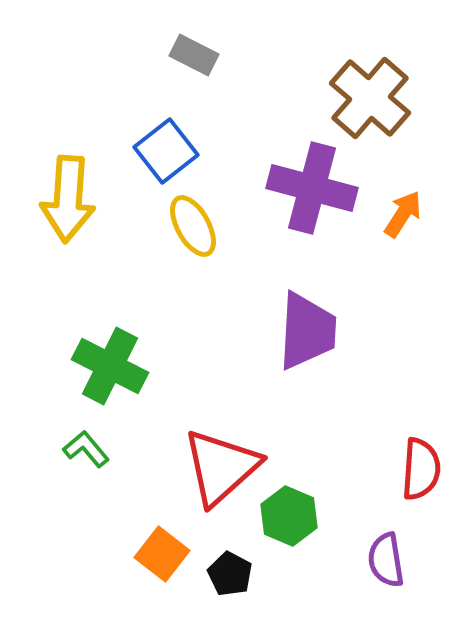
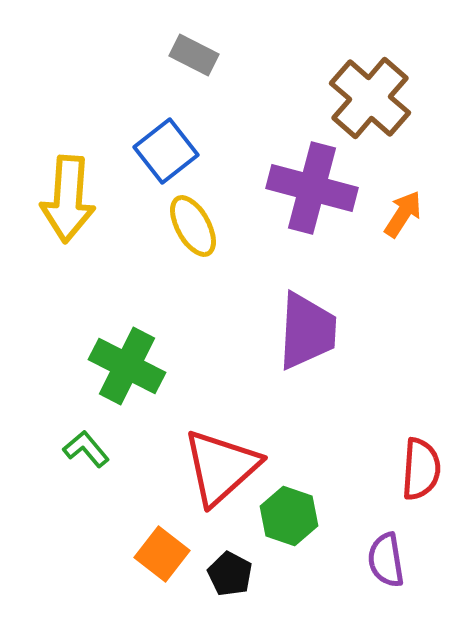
green cross: moved 17 px right
green hexagon: rotated 4 degrees counterclockwise
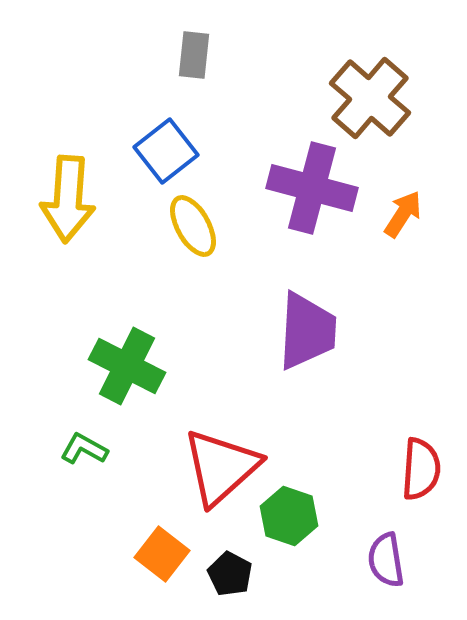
gray rectangle: rotated 69 degrees clockwise
green L-shape: moved 2 px left; rotated 21 degrees counterclockwise
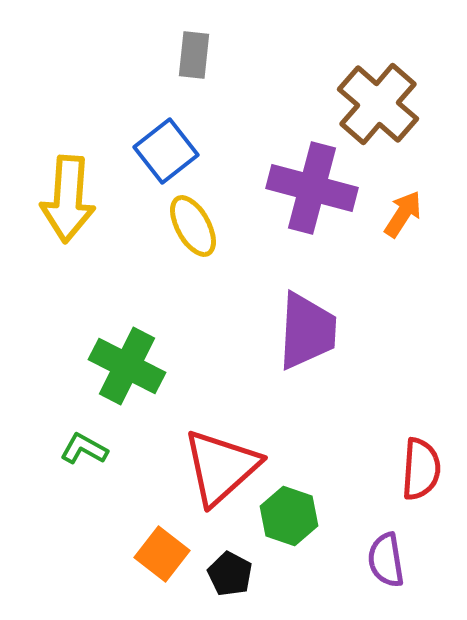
brown cross: moved 8 px right, 6 px down
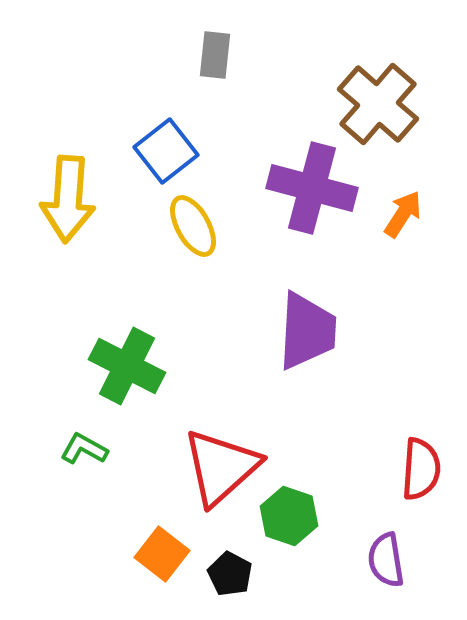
gray rectangle: moved 21 px right
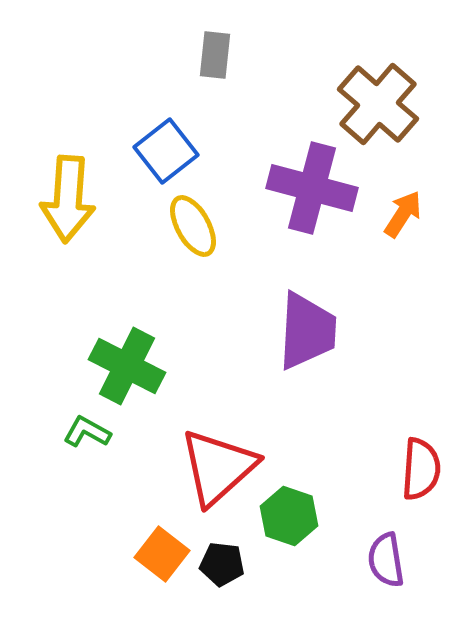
green L-shape: moved 3 px right, 17 px up
red triangle: moved 3 px left
black pentagon: moved 8 px left, 10 px up; rotated 21 degrees counterclockwise
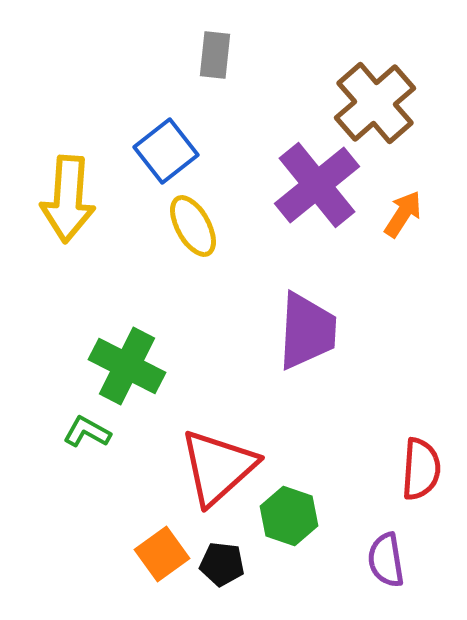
brown cross: moved 3 px left, 1 px up; rotated 8 degrees clockwise
purple cross: moved 5 px right, 3 px up; rotated 36 degrees clockwise
orange square: rotated 16 degrees clockwise
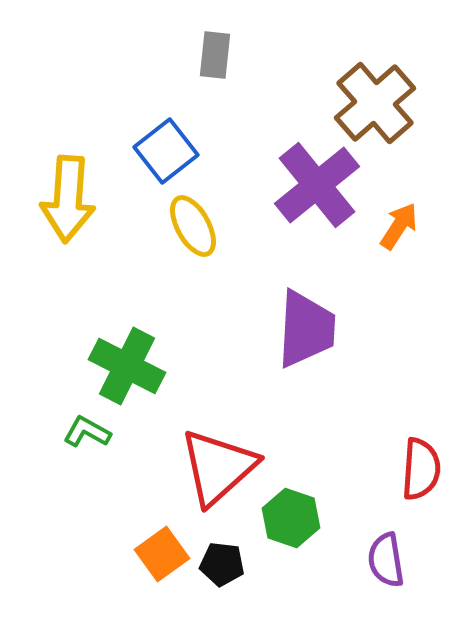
orange arrow: moved 4 px left, 12 px down
purple trapezoid: moved 1 px left, 2 px up
green hexagon: moved 2 px right, 2 px down
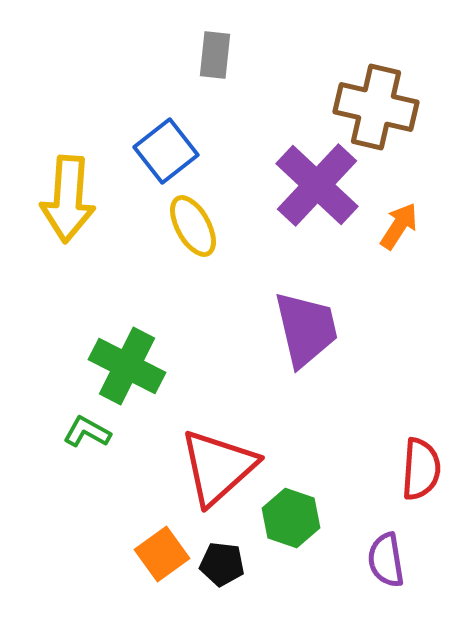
brown cross: moved 1 px right, 4 px down; rotated 36 degrees counterclockwise
purple cross: rotated 8 degrees counterclockwise
purple trapezoid: rotated 16 degrees counterclockwise
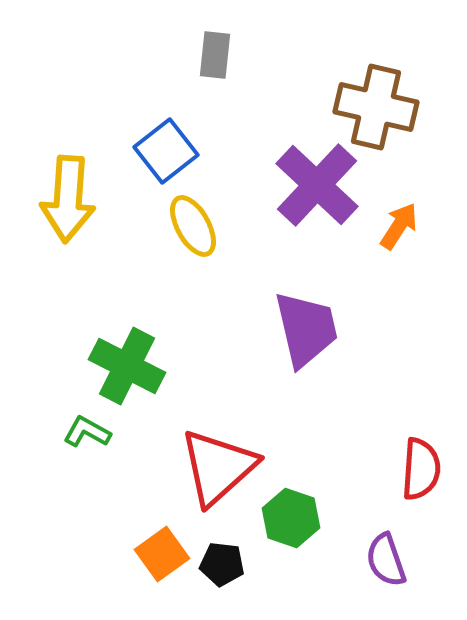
purple semicircle: rotated 10 degrees counterclockwise
